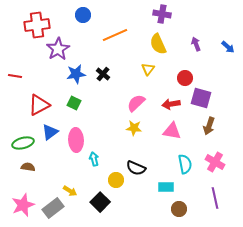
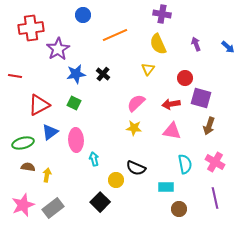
red cross: moved 6 px left, 3 px down
yellow arrow: moved 23 px left, 16 px up; rotated 112 degrees counterclockwise
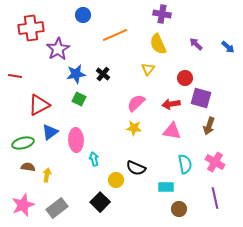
purple arrow: rotated 24 degrees counterclockwise
green square: moved 5 px right, 4 px up
gray rectangle: moved 4 px right
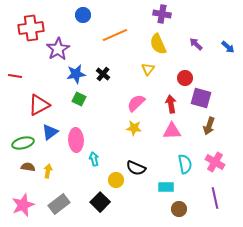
red arrow: rotated 90 degrees clockwise
pink triangle: rotated 12 degrees counterclockwise
yellow arrow: moved 1 px right, 4 px up
gray rectangle: moved 2 px right, 4 px up
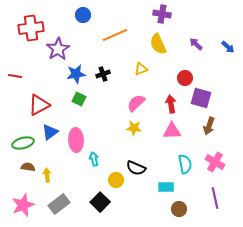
yellow triangle: moved 7 px left; rotated 32 degrees clockwise
black cross: rotated 32 degrees clockwise
yellow arrow: moved 1 px left, 4 px down; rotated 16 degrees counterclockwise
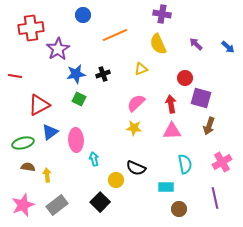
pink cross: moved 7 px right; rotated 30 degrees clockwise
gray rectangle: moved 2 px left, 1 px down
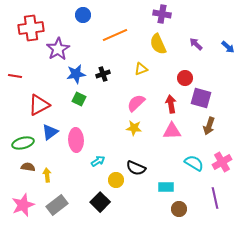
cyan arrow: moved 4 px right, 2 px down; rotated 72 degrees clockwise
cyan semicircle: moved 9 px right, 1 px up; rotated 48 degrees counterclockwise
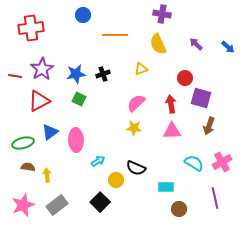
orange line: rotated 25 degrees clockwise
purple star: moved 16 px left, 20 px down
red triangle: moved 4 px up
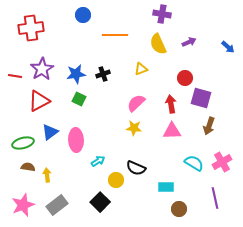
purple arrow: moved 7 px left, 2 px up; rotated 112 degrees clockwise
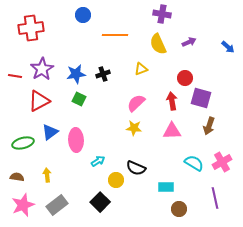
red arrow: moved 1 px right, 3 px up
brown semicircle: moved 11 px left, 10 px down
